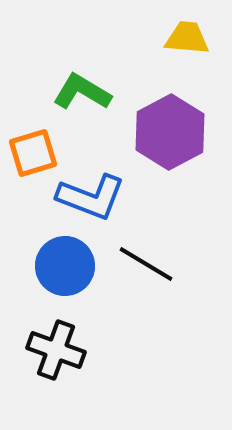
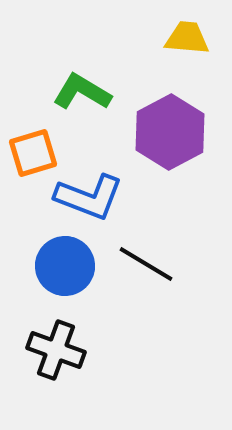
blue L-shape: moved 2 px left
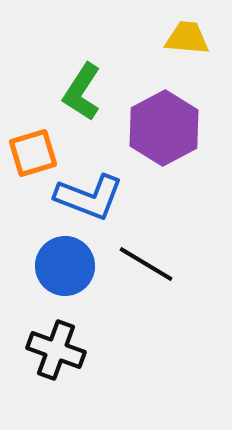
green L-shape: rotated 88 degrees counterclockwise
purple hexagon: moved 6 px left, 4 px up
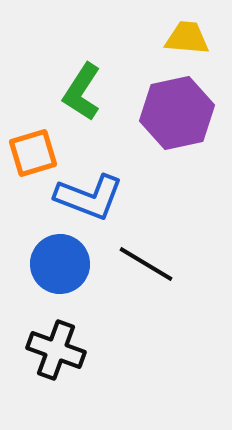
purple hexagon: moved 13 px right, 15 px up; rotated 16 degrees clockwise
blue circle: moved 5 px left, 2 px up
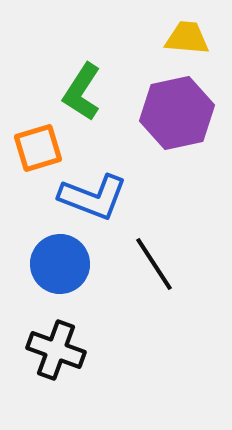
orange square: moved 5 px right, 5 px up
blue L-shape: moved 4 px right
black line: moved 8 px right; rotated 26 degrees clockwise
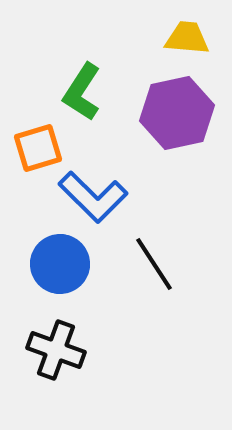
blue L-shape: rotated 24 degrees clockwise
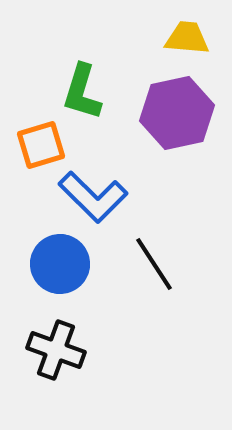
green L-shape: rotated 16 degrees counterclockwise
orange square: moved 3 px right, 3 px up
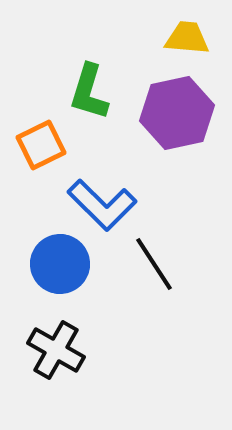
green L-shape: moved 7 px right
orange square: rotated 9 degrees counterclockwise
blue L-shape: moved 9 px right, 8 px down
black cross: rotated 10 degrees clockwise
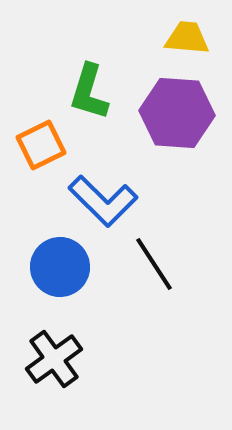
purple hexagon: rotated 16 degrees clockwise
blue L-shape: moved 1 px right, 4 px up
blue circle: moved 3 px down
black cross: moved 2 px left, 9 px down; rotated 24 degrees clockwise
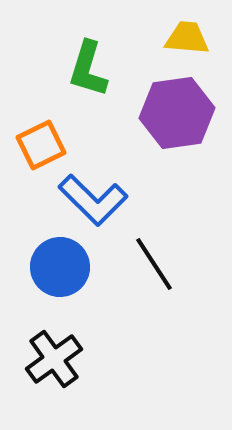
green L-shape: moved 1 px left, 23 px up
purple hexagon: rotated 12 degrees counterclockwise
blue L-shape: moved 10 px left, 1 px up
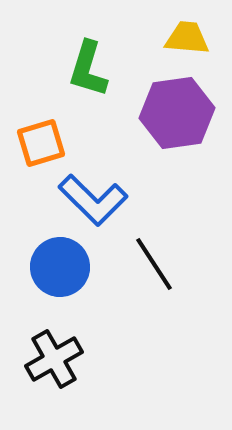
orange square: moved 2 px up; rotated 9 degrees clockwise
black cross: rotated 6 degrees clockwise
